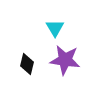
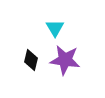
black diamond: moved 4 px right, 4 px up
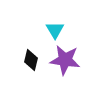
cyan triangle: moved 2 px down
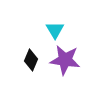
black diamond: rotated 10 degrees clockwise
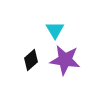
black diamond: rotated 25 degrees clockwise
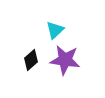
cyan triangle: rotated 18 degrees clockwise
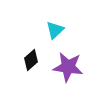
purple star: moved 3 px right, 7 px down
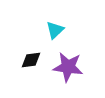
black diamond: rotated 35 degrees clockwise
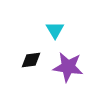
cyan triangle: rotated 18 degrees counterclockwise
